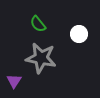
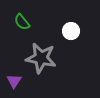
green semicircle: moved 16 px left, 2 px up
white circle: moved 8 px left, 3 px up
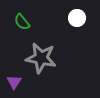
white circle: moved 6 px right, 13 px up
purple triangle: moved 1 px down
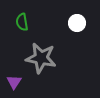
white circle: moved 5 px down
green semicircle: rotated 30 degrees clockwise
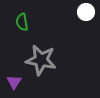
white circle: moved 9 px right, 11 px up
gray star: moved 2 px down
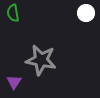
white circle: moved 1 px down
green semicircle: moved 9 px left, 9 px up
